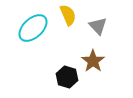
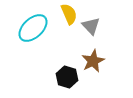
yellow semicircle: moved 1 px right, 1 px up
gray triangle: moved 7 px left
brown star: rotated 10 degrees clockwise
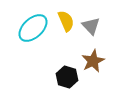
yellow semicircle: moved 3 px left, 7 px down
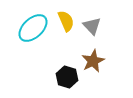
gray triangle: moved 1 px right
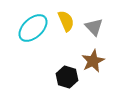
gray triangle: moved 2 px right, 1 px down
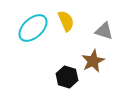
gray triangle: moved 10 px right, 4 px down; rotated 30 degrees counterclockwise
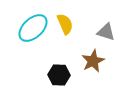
yellow semicircle: moved 1 px left, 3 px down
gray triangle: moved 2 px right, 1 px down
black hexagon: moved 8 px left, 2 px up; rotated 15 degrees counterclockwise
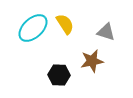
yellow semicircle: rotated 10 degrees counterclockwise
brown star: moved 1 px left; rotated 15 degrees clockwise
